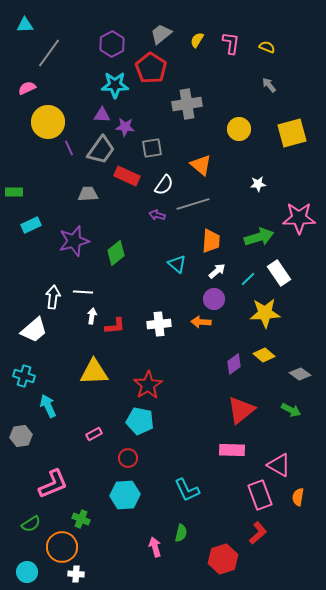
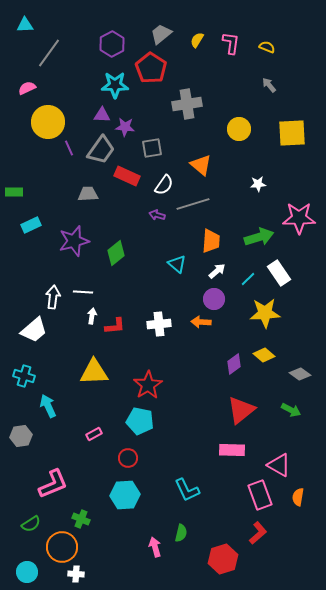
yellow square at (292, 133): rotated 12 degrees clockwise
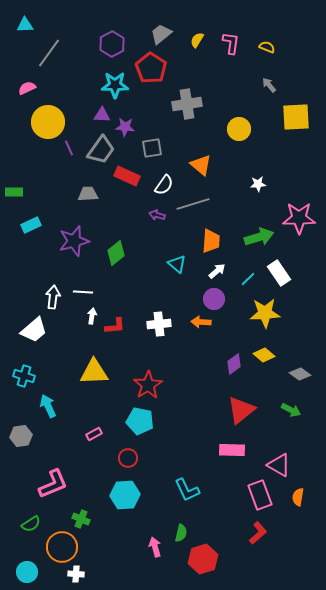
yellow square at (292, 133): moved 4 px right, 16 px up
red hexagon at (223, 559): moved 20 px left
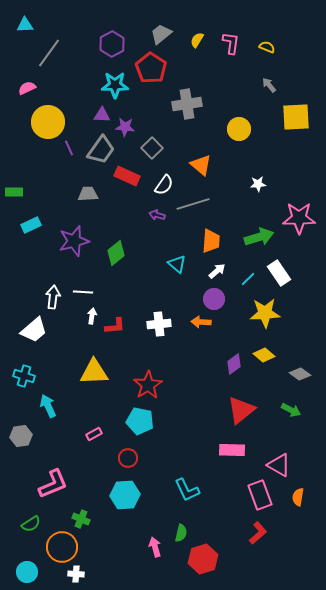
gray square at (152, 148): rotated 35 degrees counterclockwise
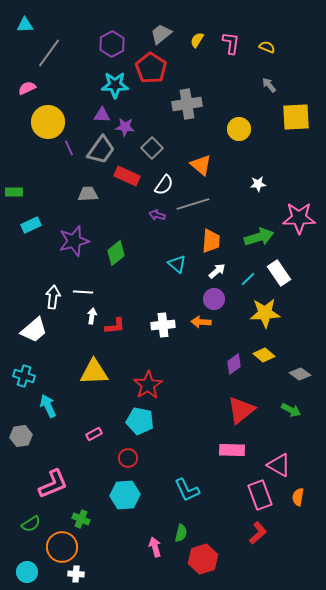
white cross at (159, 324): moved 4 px right, 1 px down
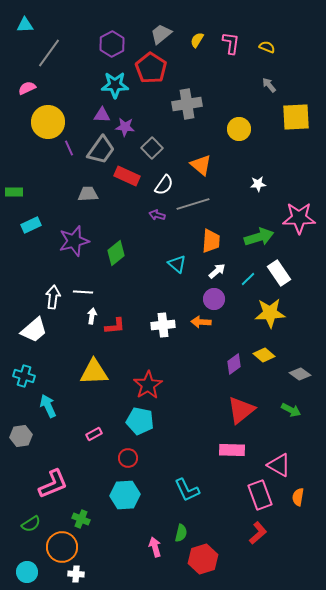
yellow star at (265, 313): moved 5 px right
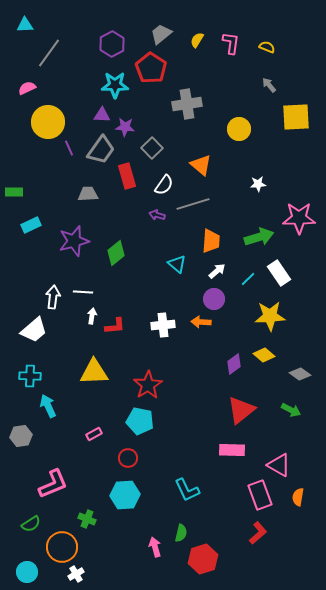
red rectangle at (127, 176): rotated 50 degrees clockwise
yellow star at (270, 313): moved 3 px down
cyan cross at (24, 376): moved 6 px right; rotated 15 degrees counterclockwise
green cross at (81, 519): moved 6 px right
white cross at (76, 574): rotated 35 degrees counterclockwise
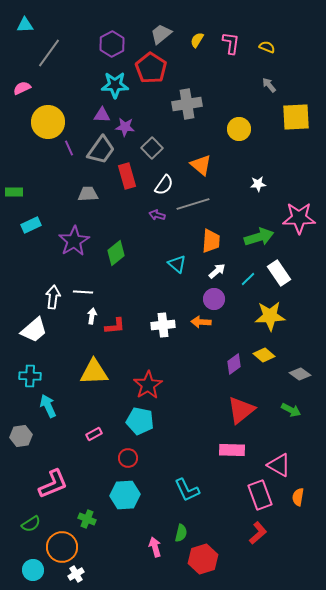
pink semicircle at (27, 88): moved 5 px left
purple star at (74, 241): rotated 16 degrees counterclockwise
cyan circle at (27, 572): moved 6 px right, 2 px up
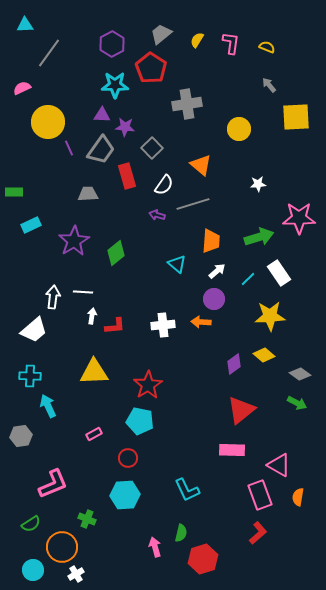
green arrow at (291, 410): moved 6 px right, 7 px up
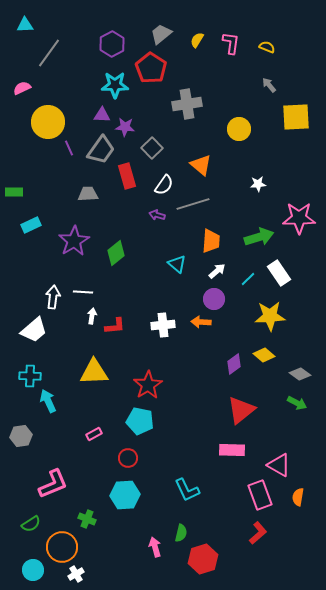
cyan arrow at (48, 406): moved 5 px up
